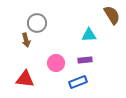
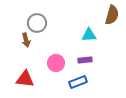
brown semicircle: rotated 48 degrees clockwise
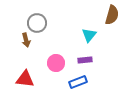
cyan triangle: rotated 49 degrees counterclockwise
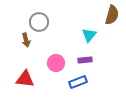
gray circle: moved 2 px right, 1 px up
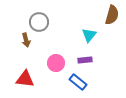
blue rectangle: rotated 60 degrees clockwise
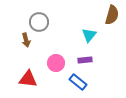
red triangle: moved 3 px right
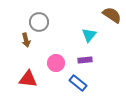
brown semicircle: rotated 72 degrees counterclockwise
blue rectangle: moved 1 px down
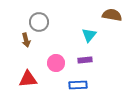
brown semicircle: rotated 24 degrees counterclockwise
red triangle: rotated 12 degrees counterclockwise
blue rectangle: moved 2 px down; rotated 42 degrees counterclockwise
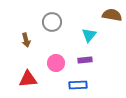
gray circle: moved 13 px right
